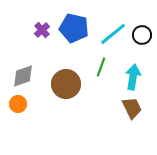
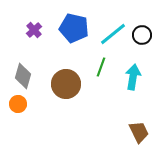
purple cross: moved 8 px left
gray diamond: rotated 55 degrees counterclockwise
brown trapezoid: moved 7 px right, 24 px down
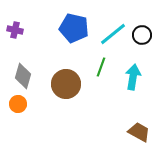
purple cross: moved 19 px left; rotated 35 degrees counterclockwise
brown trapezoid: rotated 35 degrees counterclockwise
